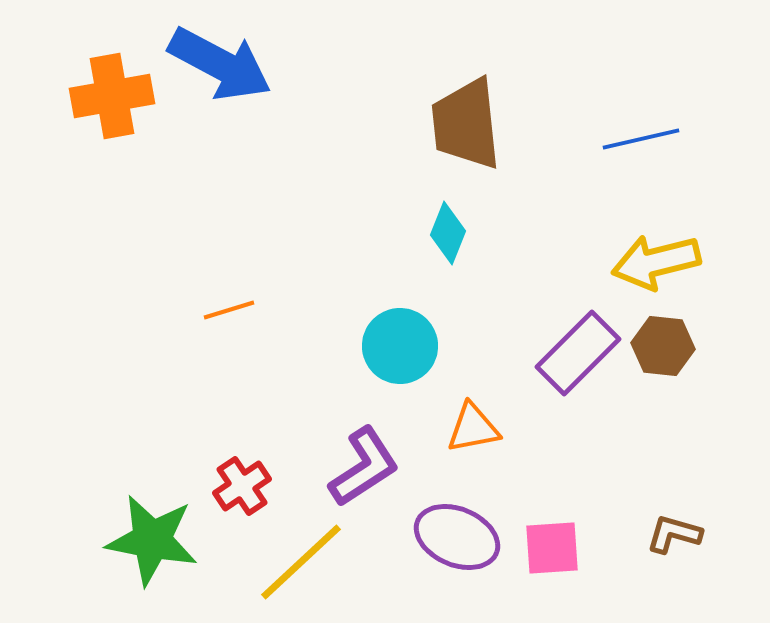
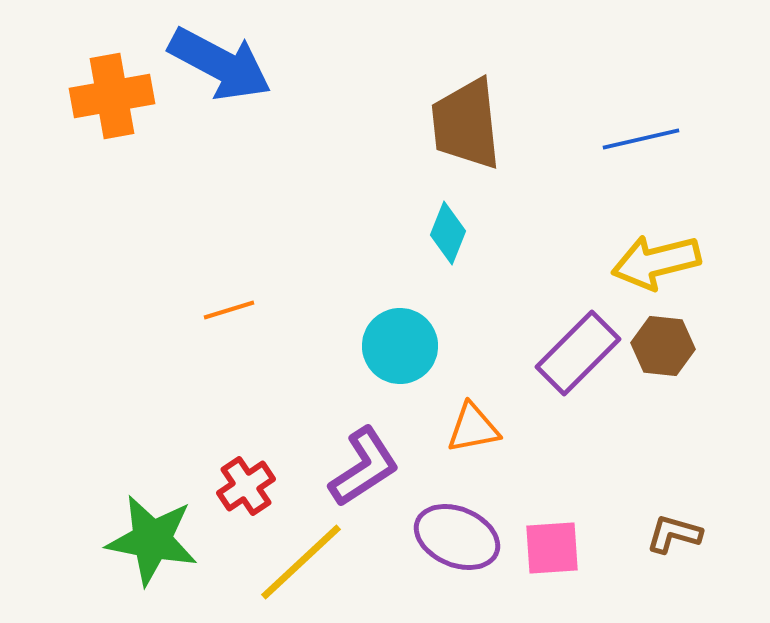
red cross: moved 4 px right
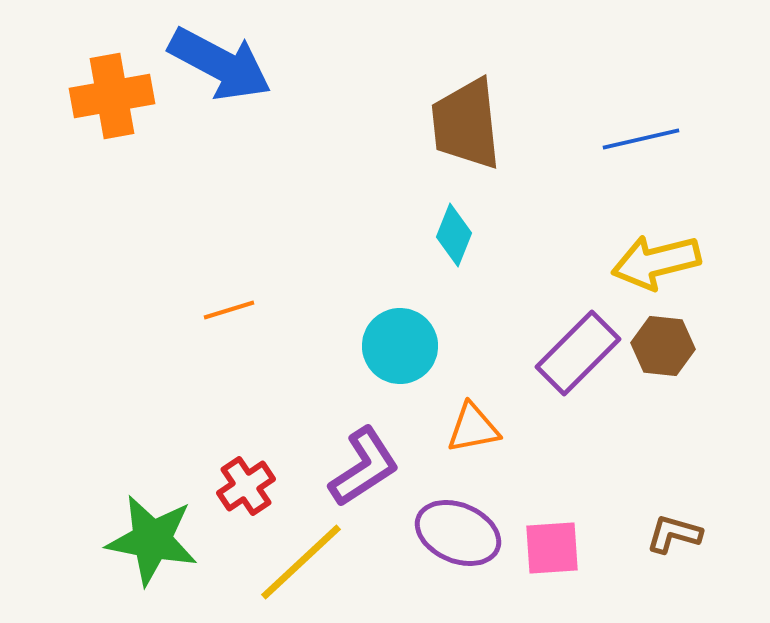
cyan diamond: moved 6 px right, 2 px down
purple ellipse: moved 1 px right, 4 px up
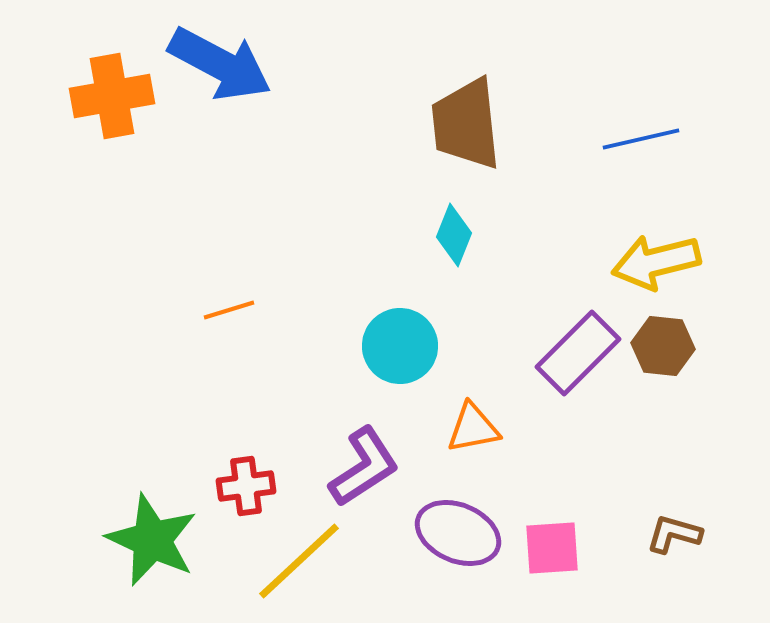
red cross: rotated 26 degrees clockwise
green star: rotated 14 degrees clockwise
yellow line: moved 2 px left, 1 px up
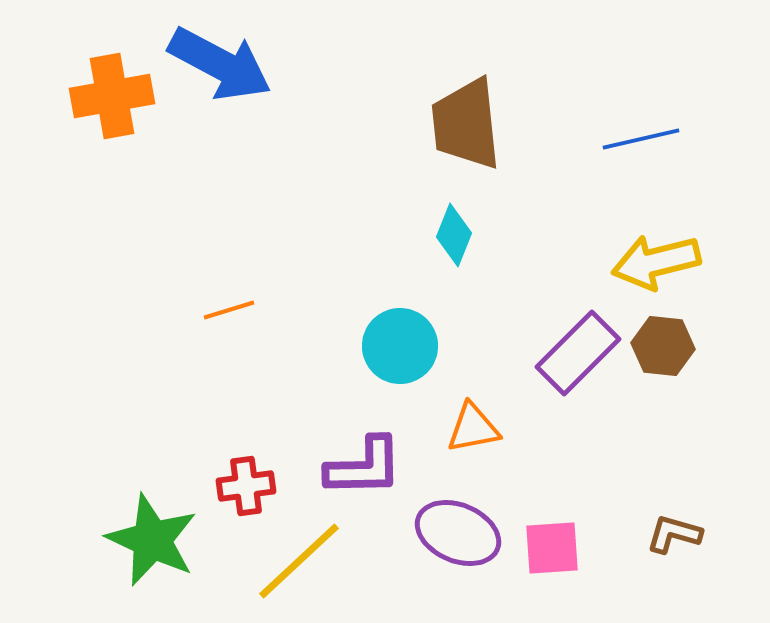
purple L-shape: rotated 32 degrees clockwise
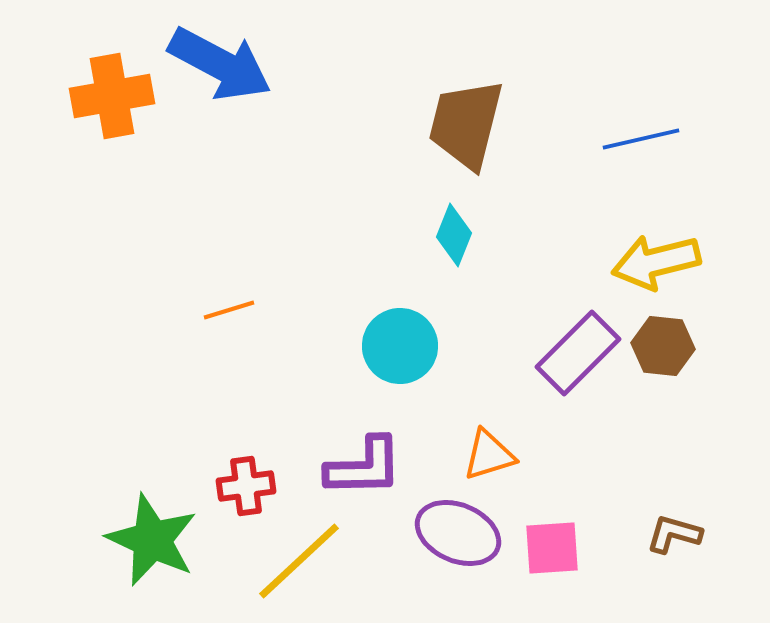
brown trapezoid: rotated 20 degrees clockwise
orange triangle: moved 16 px right, 27 px down; rotated 6 degrees counterclockwise
